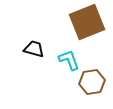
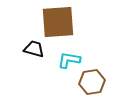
brown square: moved 29 px left; rotated 18 degrees clockwise
cyan L-shape: rotated 60 degrees counterclockwise
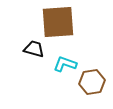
cyan L-shape: moved 4 px left, 4 px down; rotated 10 degrees clockwise
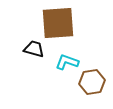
brown square: moved 1 px down
cyan L-shape: moved 2 px right, 2 px up
